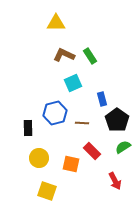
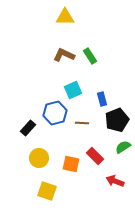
yellow triangle: moved 9 px right, 6 px up
cyan square: moved 7 px down
black pentagon: rotated 15 degrees clockwise
black rectangle: rotated 42 degrees clockwise
red rectangle: moved 3 px right, 5 px down
red arrow: rotated 138 degrees clockwise
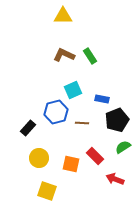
yellow triangle: moved 2 px left, 1 px up
blue rectangle: rotated 64 degrees counterclockwise
blue hexagon: moved 1 px right, 1 px up
red arrow: moved 2 px up
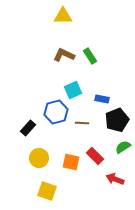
orange square: moved 2 px up
